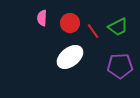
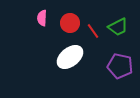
purple pentagon: rotated 15 degrees clockwise
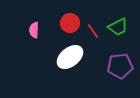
pink semicircle: moved 8 px left, 12 px down
purple pentagon: rotated 20 degrees counterclockwise
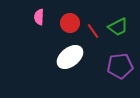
pink semicircle: moved 5 px right, 13 px up
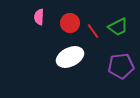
white ellipse: rotated 12 degrees clockwise
purple pentagon: moved 1 px right
